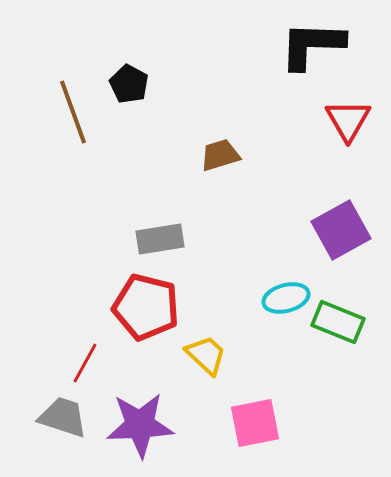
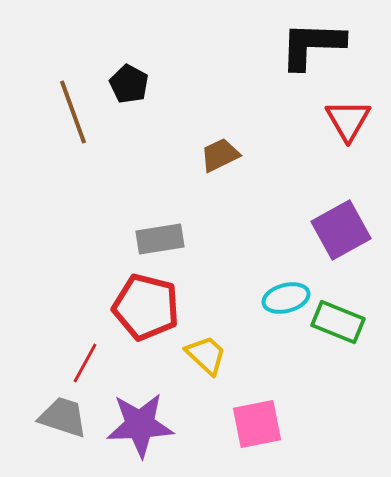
brown trapezoid: rotated 9 degrees counterclockwise
pink square: moved 2 px right, 1 px down
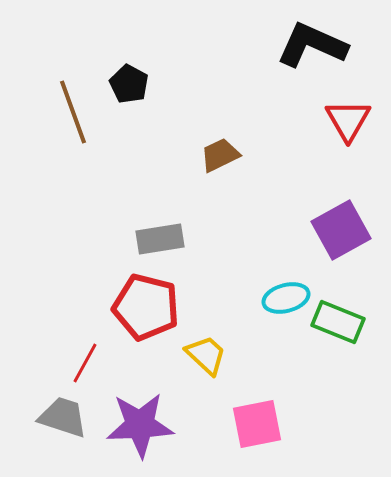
black L-shape: rotated 22 degrees clockwise
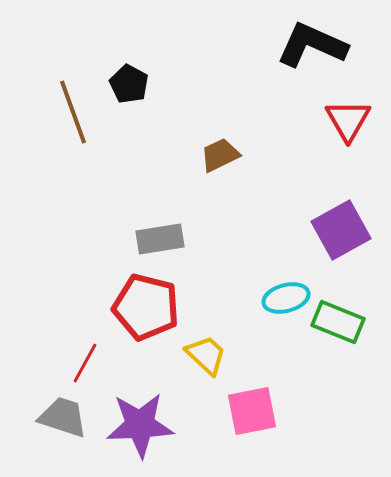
pink square: moved 5 px left, 13 px up
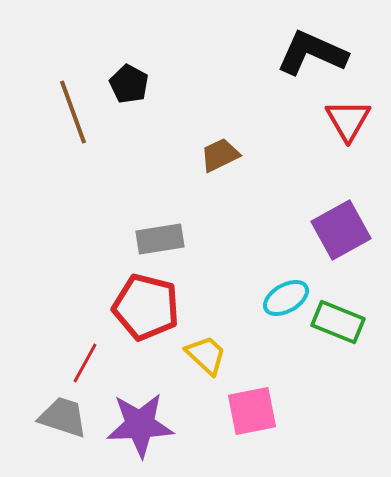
black L-shape: moved 8 px down
cyan ellipse: rotated 15 degrees counterclockwise
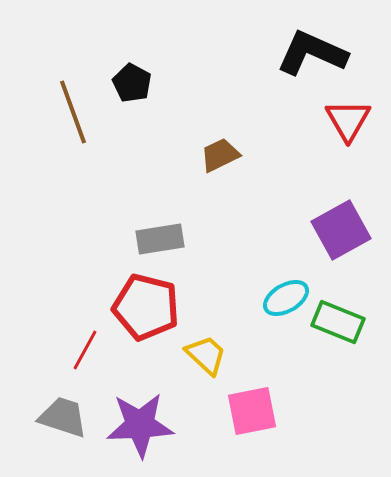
black pentagon: moved 3 px right, 1 px up
red line: moved 13 px up
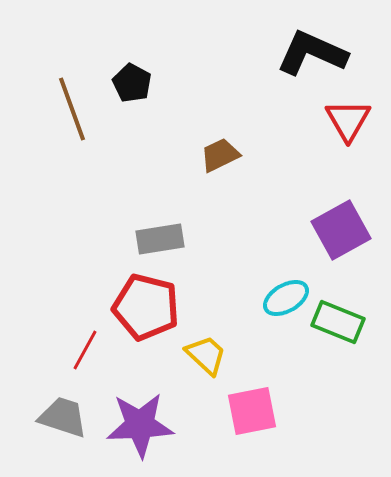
brown line: moved 1 px left, 3 px up
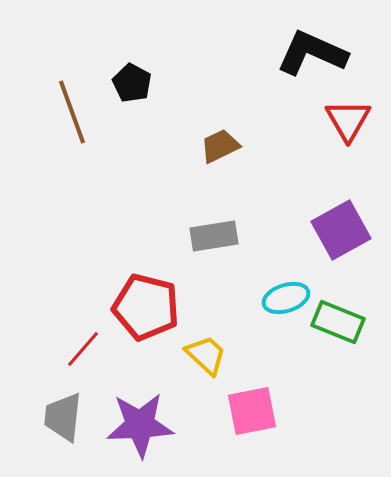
brown line: moved 3 px down
brown trapezoid: moved 9 px up
gray rectangle: moved 54 px right, 3 px up
cyan ellipse: rotated 12 degrees clockwise
red line: moved 2 px left, 1 px up; rotated 12 degrees clockwise
gray trapezoid: rotated 102 degrees counterclockwise
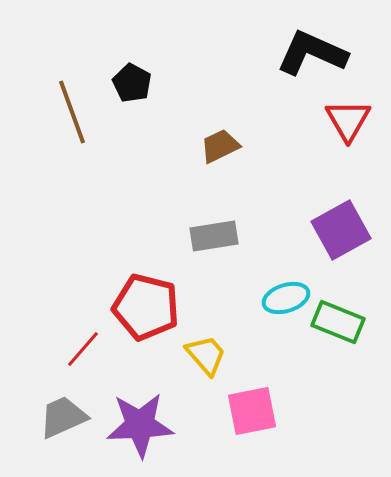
yellow trapezoid: rotated 6 degrees clockwise
gray trapezoid: rotated 60 degrees clockwise
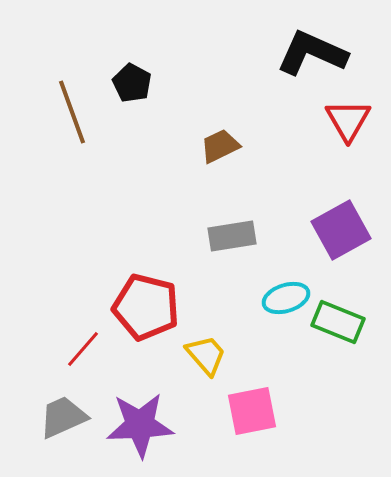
gray rectangle: moved 18 px right
